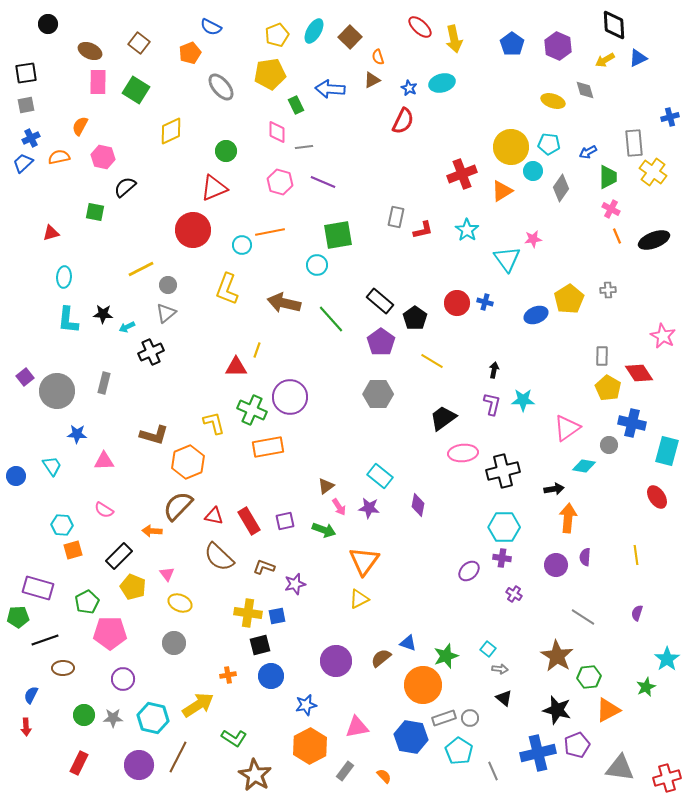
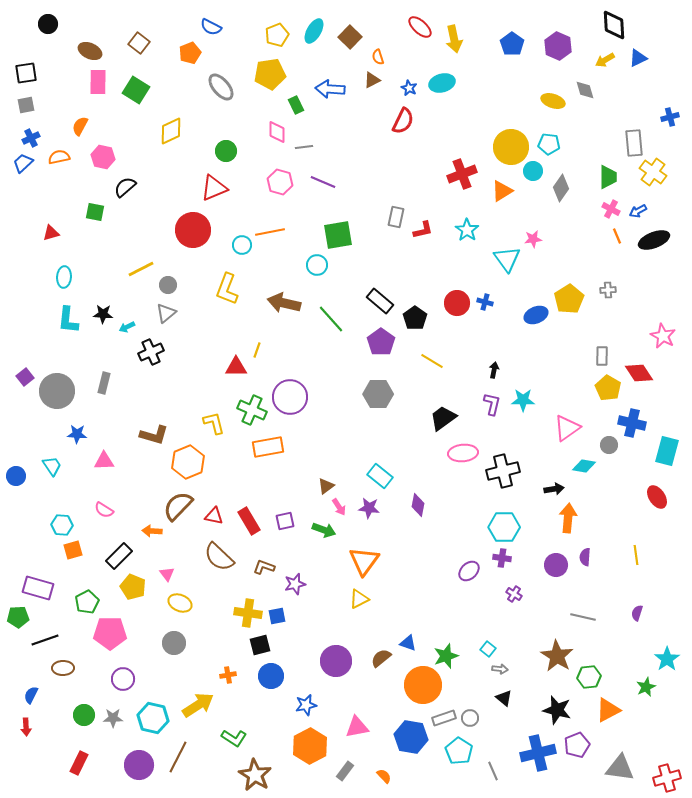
blue arrow at (588, 152): moved 50 px right, 59 px down
gray line at (583, 617): rotated 20 degrees counterclockwise
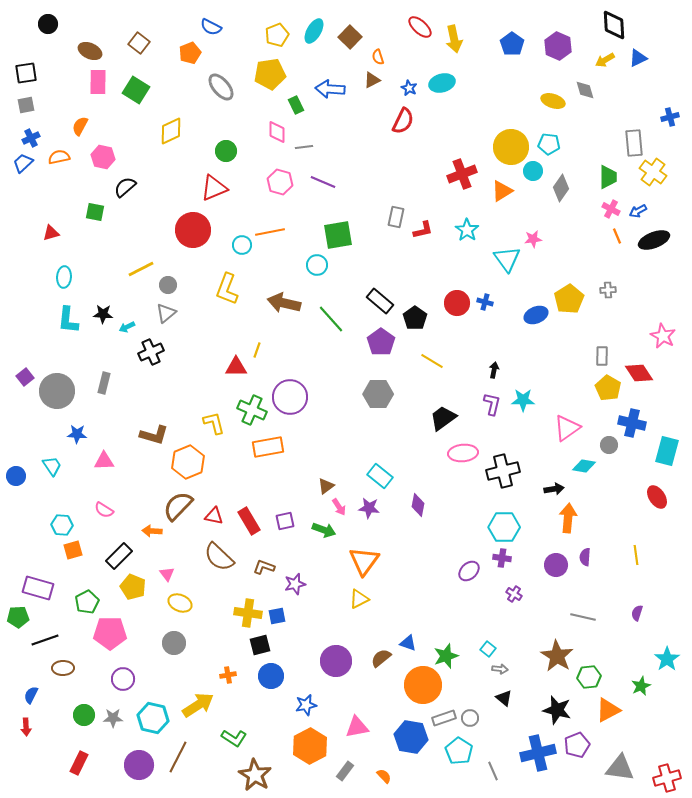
green star at (646, 687): moved 5 px left, 1 px up
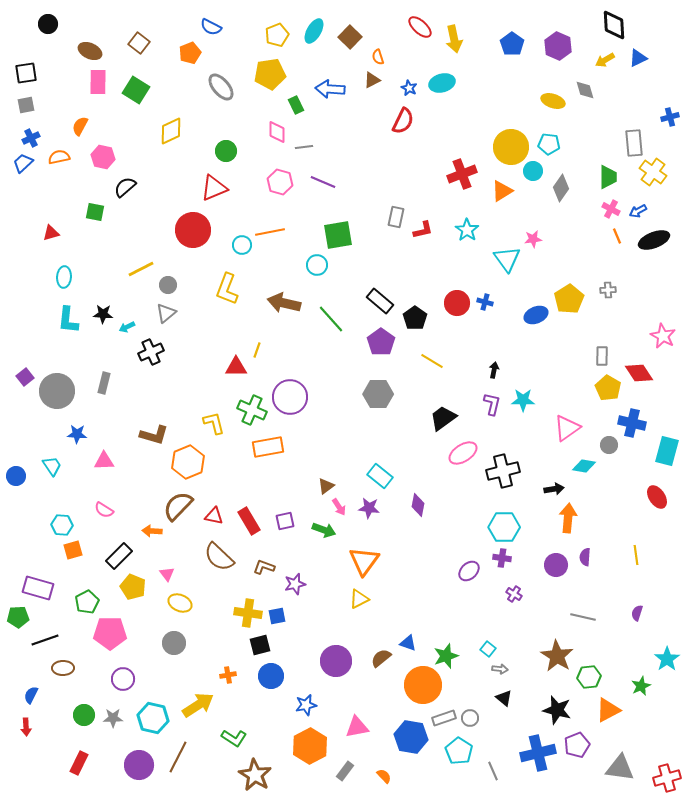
pink ellipse at (463, 453): rotated 28 degrees counterclockwise
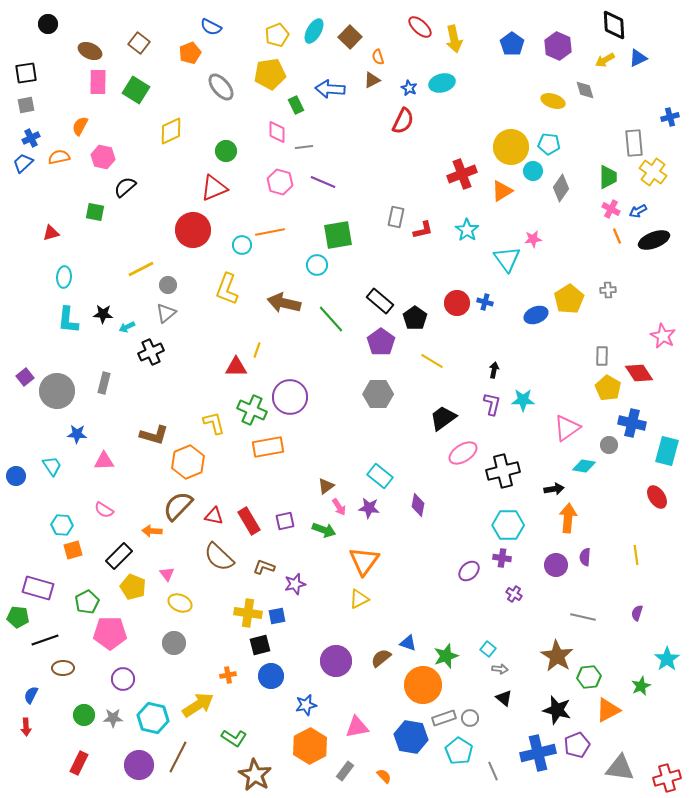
cyan hexagon at (504, 527): moved 4 px right, 2 px up
green pentagon at (18, 617): rotated 10 degrees clockwise
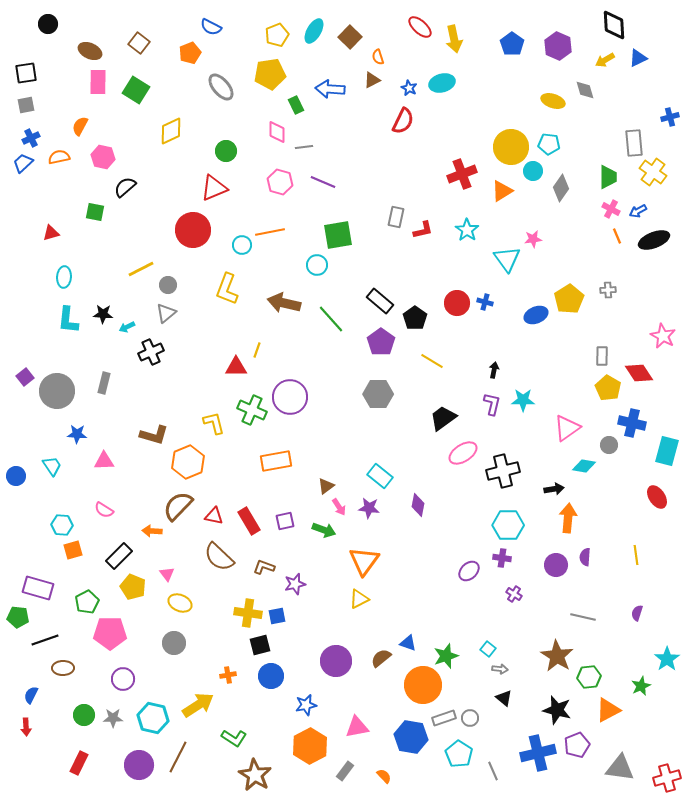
orange rectangle at (268, 447): moved 8 px right, 14 px down
cyan pentagon at (459, 751): moved 3 px down
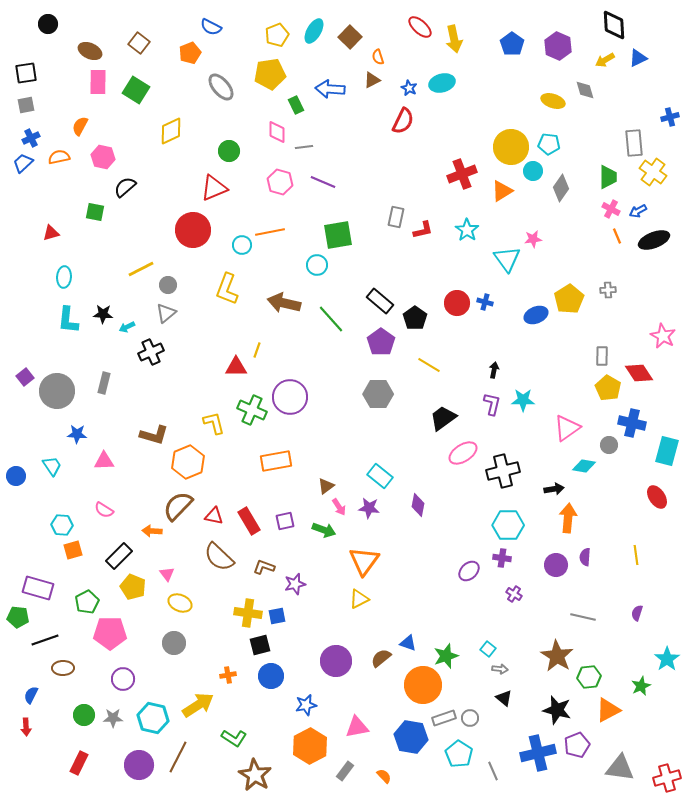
green circle at (226, 151): moved 3 px right
yellow line at (432, 361): moved 3 px left, 4 px down
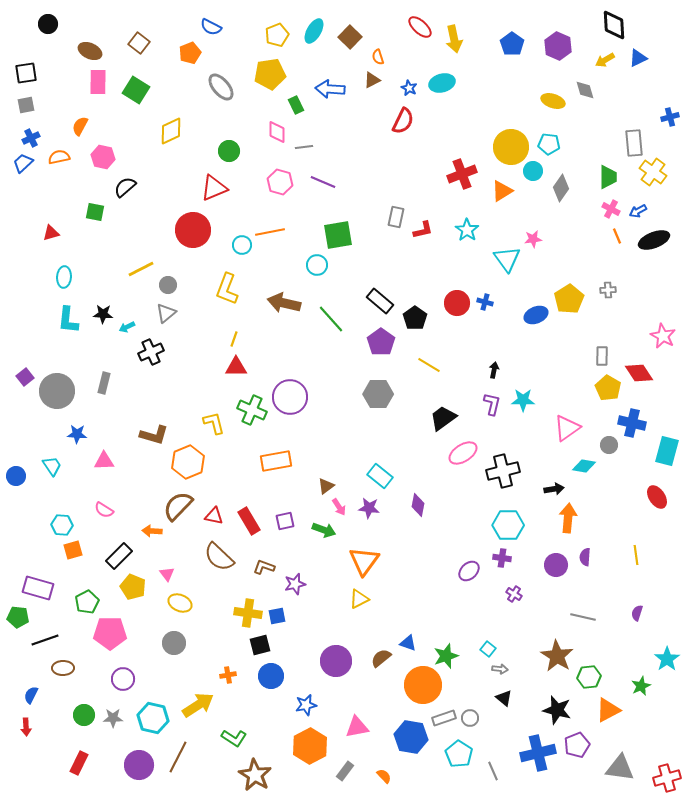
yellow line at (257, 350): moved 23 px left, 11 px up
